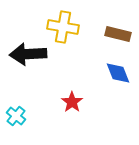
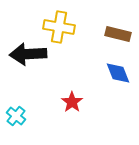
yellow cross: moved 4 px left
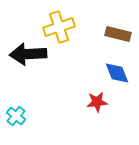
yellow cross: rotated 28 degrees counterclockwise
blue diamond: moved 1 px left
red star: moved 25 px right; rotated 30 degrees clockwise
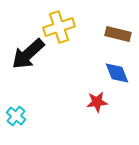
black arrow: rotated 39 degrees counterclockwise
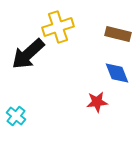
yellow cross: moved 1 px left
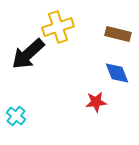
red star: moved 1 px left
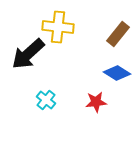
yellow cross: rotated 24 degrees clockwise
brown rectangle: rotated 65 degrees counterclockwise
blue diamond: rotated 36 degrees counterclockwise
cyan cross: moved 30 px right, 16 px up
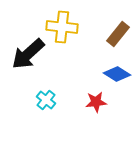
yellow cross: moved 4 px right
blue diamond: moved 1 px down
